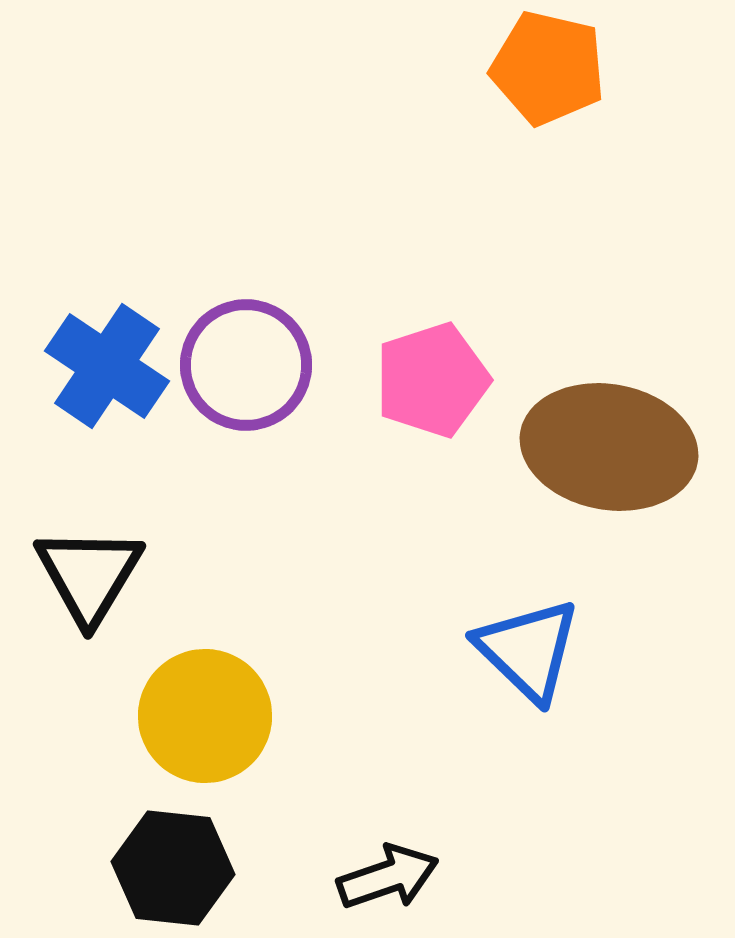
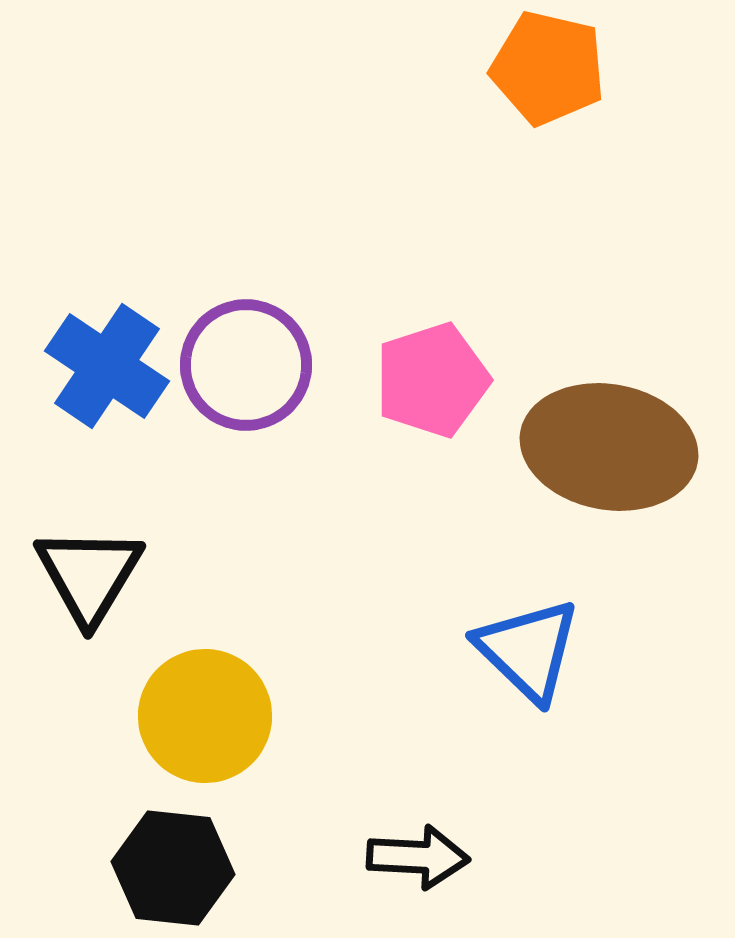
black arrow: moved 30 px right, 20 px up; rotated 22 degrees clockwise
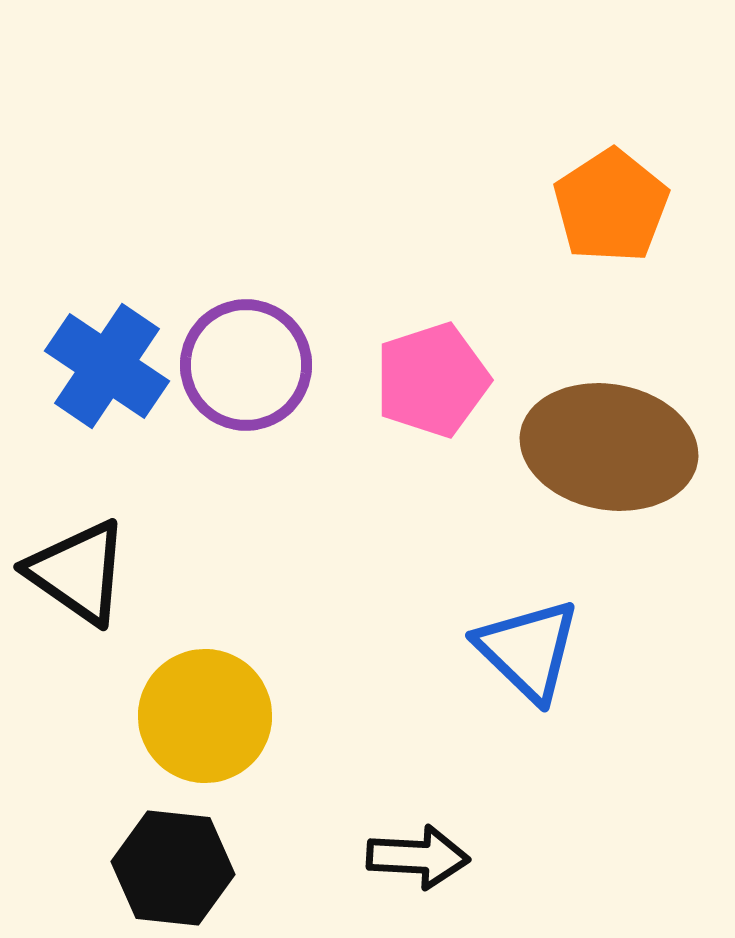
orange pentagon: moved 63 px right, 138 px down; rotated 26 degrees clockwise
black triangle: moved 11 px left, 3 px up; rotated 26 degrees counterclockwise
